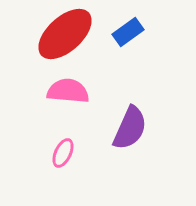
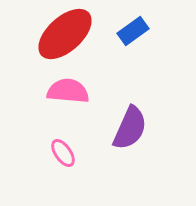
blue rectangle: moved 5 px right, 1 px up
pink ellipse: rotated 60 degrees counterclockwise
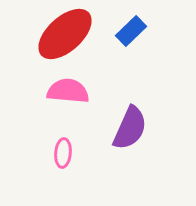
blue rectangle: moved 2 px left; rotated 8 degrees counterclockwise
pink ellipse: rotated 40 degrees clockwise
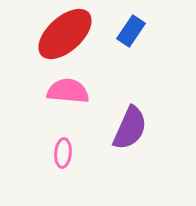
blue rectangle: rotated 12 degrees counterclockwise
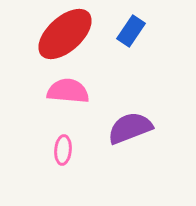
purple semicircle: rotated 135 degrees counterclockwise
pink ellipse: moved 3 px up
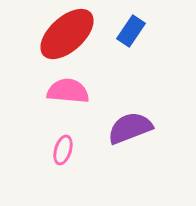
red ellipse: moved 2 px right
pink ellipse: rotated 12 degrees clockwise
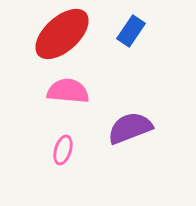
red ellipse: moved 5 px left
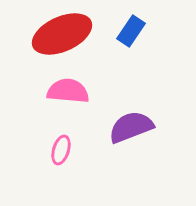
red ellipse: rotated 18 degrees clockwise
purple semicircle: moved 1 px right, 1 px up
pink ellipse: moved 2 px left
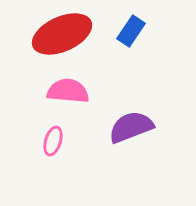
pink ellipse: moved 8 px left, 9 px up
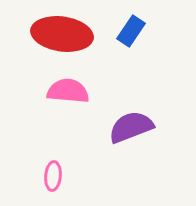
red ellipse: rotated 32 degrees clockwise
pink ellipse: moved 35 px down; rotated 12 degrees counterclockwise
